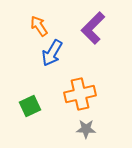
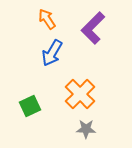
orange arrow: moved 8 px right, 7 px up
orange cross: rotated 32 degrees counterclockwise
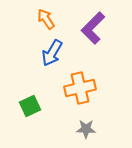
orange arrow: moved 1 px left
orange cross: moved 6 px up; rotated 32 degrees clockwise
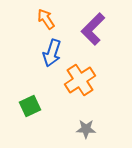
purple L-shape: moved 1 px down
blue arrow: rotated 12 degrees counterclockwise
orange cross: moved 8 px up; rotated 20 degrees counterclockwise
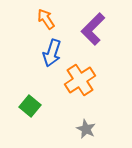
green square: rotated 25 degrees counterclockwise
gray star: rotated 24 degrees clockwise
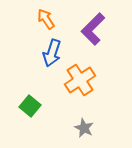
gray star: moved 2 px left, 1 px up
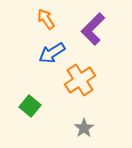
blue arrow: rotated 40 degrees clockwise
gray star: rotated 12 degrees clockwise
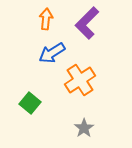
orange arrow: rotated 40 degrees clockwise
purple L-shape: moved 6 px left, 6 px up
green square: moved 3 px up
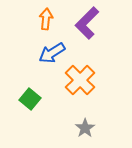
orange cross: rotated 12 degrees counterclockwise
green square: moved 4 px up
gray star: moved 1 px right
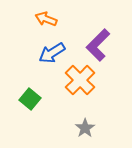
orange arrow: rotated 75 degrees counterclockwise
purple L-shape: moved 11 px right, 22 px down
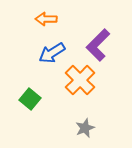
orange arrow: rotated 20 degrees counterclockwise
gray star: rotated 12 degrees clockwise
